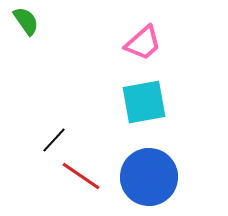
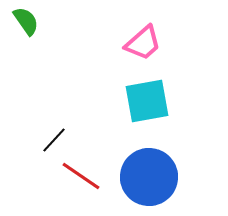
cyan square: moved 3 px right, 1 px up
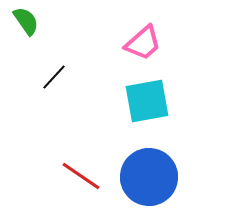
black line: moved 63 px up
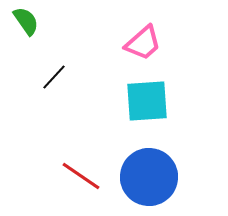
cyan square: rotated 6 degrees clockwise
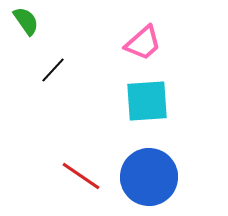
black line: moved 1 px left, 7 px up
